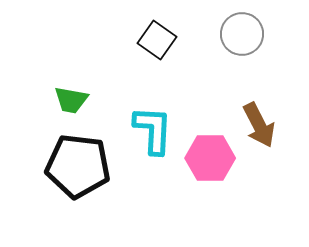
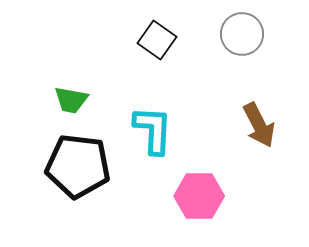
pink hexagon: moved 11 px left, 38 px down
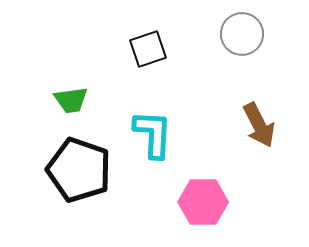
black square: moved 9 px left, 9 px down; rotated 36 degrees clockwise
green trapezoid: rotated 18 degrees counterclockwise
cyan L-shape: moved 4 px down
black pentagon: moved 1 px right, 4 px down; rotated 12 degrees clockwise
pink hexagon: moved 4 px right, 6 px down
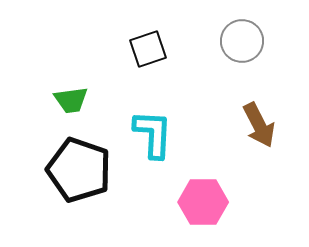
gray circle: moved 7 px down
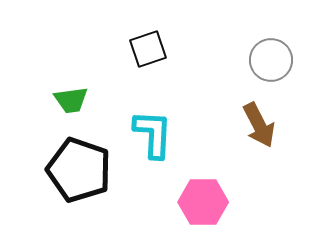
gray circle: moved 29 px right, 19 px down
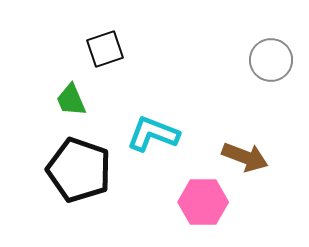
black square: moved 43 px left
green trapezoid: rotated 75 degrees clockwise
brown arrow: moved 14 px left, 32 px down; rotated 42 degrees counterclockwise
cyan L-shape: rotated 72 degrees counterclockwise
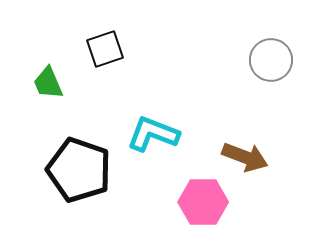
green trapezoid: moved 23 px left, 17 px up
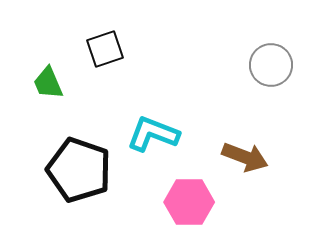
gray circle: moved 5 px down
pink hexagon: moved 14 px left
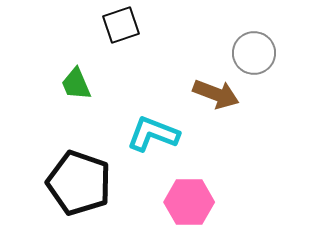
black square: moved 16 px right, 24 px up
gray circle: moved 17 px left, 12 px up
green trapezoid: moved 28 px right, 1 px down
brown arrow: moved 29 px left, 63 px up
black pentagon: moved 13 px down
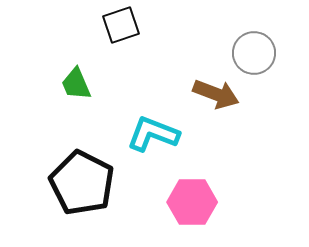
black pentagon: moved 3 px right; rotated 8 degrees clockwise
pink hexagon: moved 3 px right
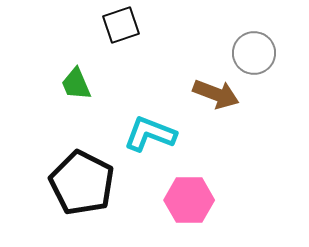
cyan L-shape: moved 3 px left
pink hexagon: moved 3 px left, 2 px up
